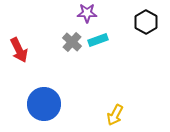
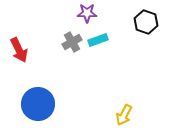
black hexagon: rotated 10 degrees counterclockwise
gray cross: rotated 18 degrees clockwise
blue circle: moved 6 px left
yellow arrow: moved 9 px right
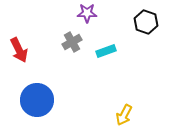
cyan rectangle: moved 8 px right, 11 px down
blue circle: moved 1 px left, 4 px up
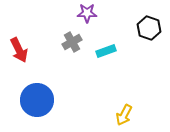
black hexagon: moved 3 px right, 6 px down
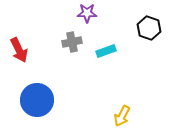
gray cross: rotated 18 degrees clockwise
yellow arrow: moved 2 px left, 1 px down
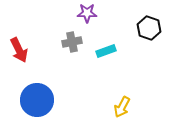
yellow arrow: moved 9 px up
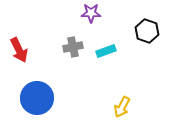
purple star: moved 4 px right
black hexagon: moved 2 px left, 3 px down
gray cross: moved 1 px right, 5 px down
blue circle: moved 2 px up
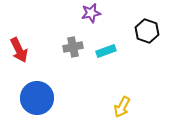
purple star: rotated 12 degrees counterclockwise
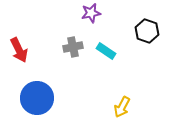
cyan rectangle: rotated 54 degrees clockwise
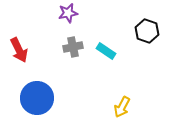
purple star: moved 23 px left
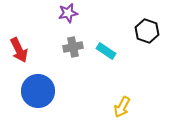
blue circle: moved 1 px right, 7 px up
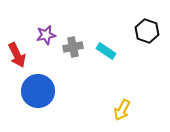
purple star: moved 22 px left, 22 px down
red arrow: moved 2 px left, 5 px down
yellow arrow: moved 3 px down
